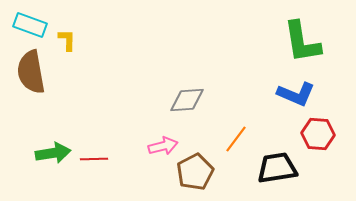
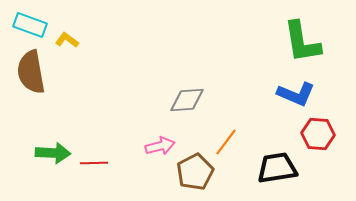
yellow L-shape: rotated 55 degrees counterclockwise
orange line: moved 10 px left, 3 px down
pink arrow: moved 3 px left
green arrow: rotated 12 degrees clockwise
red line: moved 4 px down
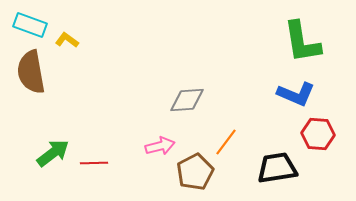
green arrow: rotated 40 degrees counterclockwise
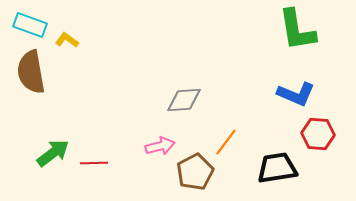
green L-shape: moved 5 px left, 12 px up
gray diamond: moved 3 px left
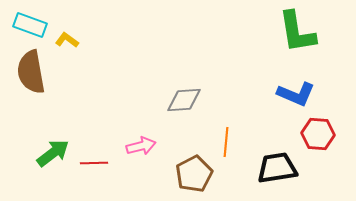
green L-shape: moved 2 px down
orange line: rotated 32 degrees counterclockwise
pink arrow: moved 19 px left
brown pentagon: moved 1 px left, 2 px down
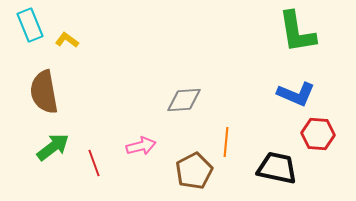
cyan rectangle: rotated 48 degrees clockwise
brown semicircle: moved 13 px right, 20 px down
green arrow: moved 6 px up
red line: rotated 72 degrees clockwise
black trapezoid: rotated 21 degrees clockwise
brown pentagon: moved 3 px up
